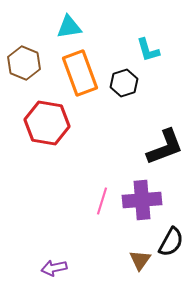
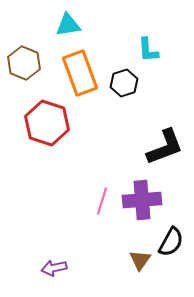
cyan triangle: moved 1 px left, 2 px up
cyan L-shape: rotated 12 degrees clockwise
red hexagon: rotated 9 degrees clockwise
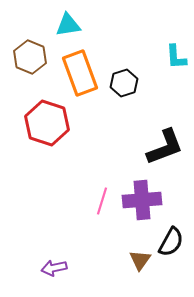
cyan L-shape: moved 28 px right, 7 px down
brown hexagon: moved 6 px right, 6 px up
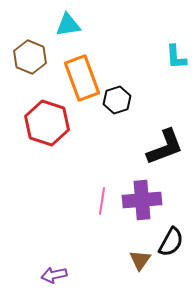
orange rectangle: moved 2 px right, 5 px down
black hexagon: moved 7 px left, 17 px down
pink line: rotated 8 degrees counterclockwise
purple arrow: moved 7 px down
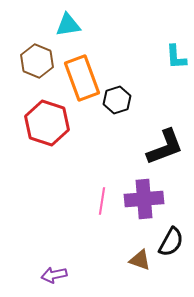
brown hexagon: moved 7 px right, 4 px down
purple cross: moved 2 px right, 1 px up
brown triangle: rotated 45 degrees counterclockwise
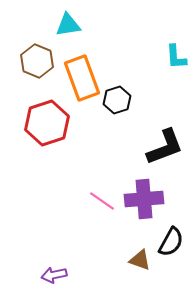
red hexagon: rotated 24 degrees clockwise
pink line: rotated 64 degrees counterclockwise
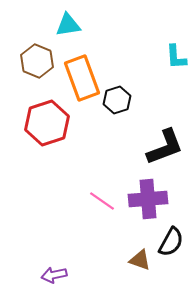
purple cross: moved 4 px right
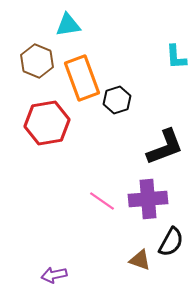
red hexagon: rotated 9 degrees clockwise
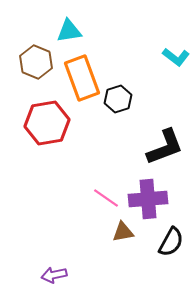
cyan triangle: moved 1 px right, 6 px down
cyan L-shape: rotated 48 degrees counterclockwise
brown hexagon: moved 1 px left, 1 px down
black hexagon: moved 1 px right, 1 px up
pink line: moved 4 px right, 3 px up
brown triangle: moved 17 px left, 28 px up; rotated 30 degrees counterclockwise
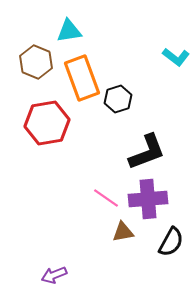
black L-shape: moved 18 px left, 5 px down
purple arrow: rotated 10 degrees counterclockwise
